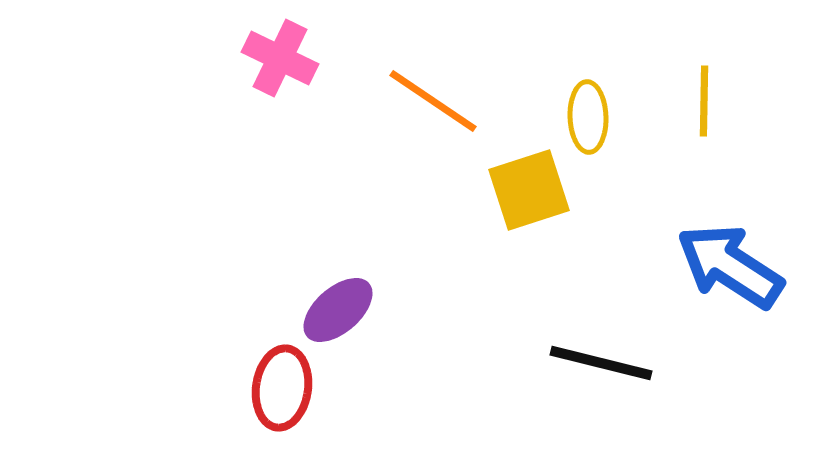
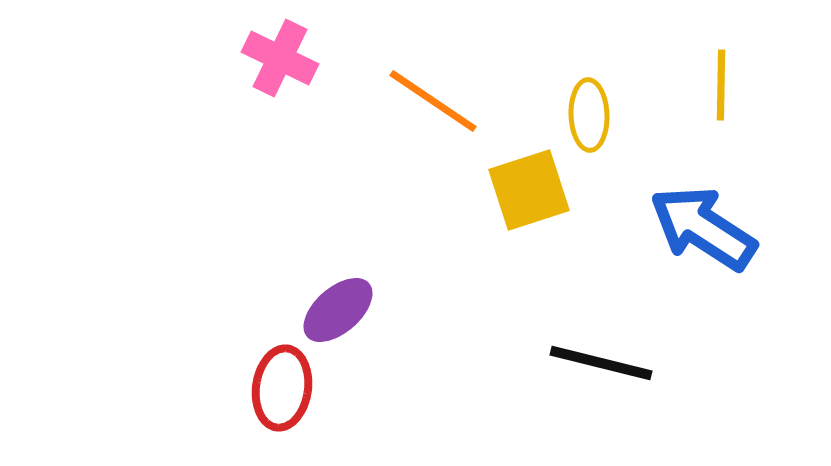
yellow line: moved 17 px right, 16 px up
yellow ellipse: moved 1 px right, 2 px up
blue arrow: moved 27 px left, 38 px up
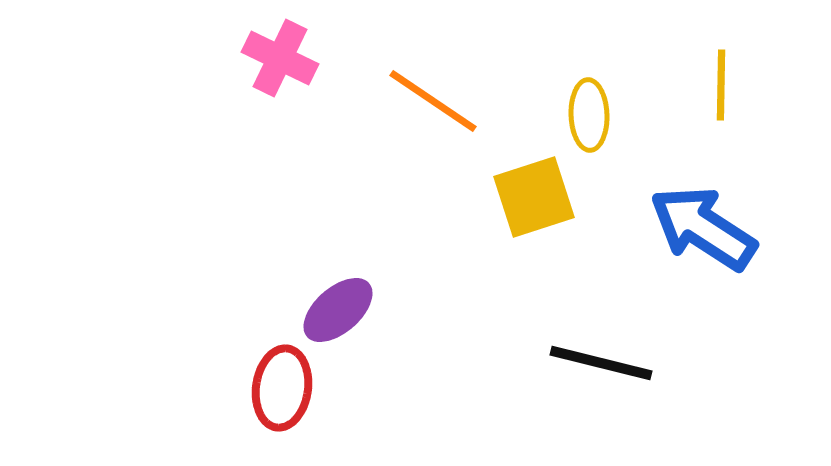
yellow square: moved 5 px right, 7 px down
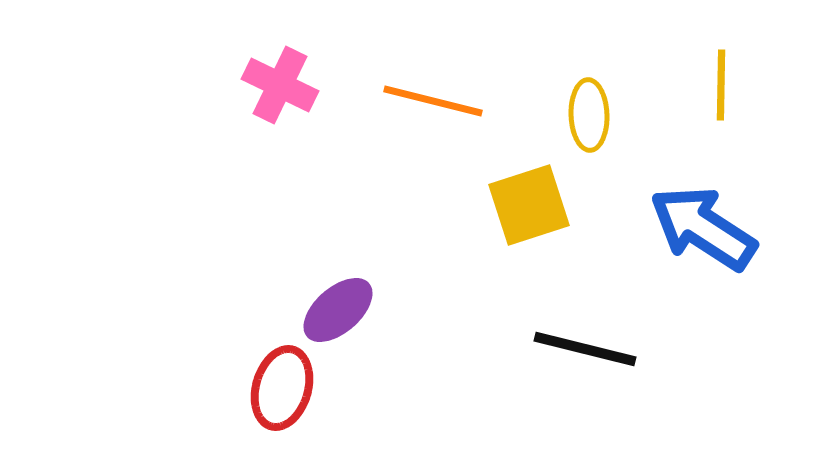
pink cross: moved 27 px down
orange line: rotated 20 degrees counterclockwise
yellow square: moved 5 px left, 8 px down
black line: moved 16 px left, 14 px up
red ellipse: rotated 8 degrees clockwise
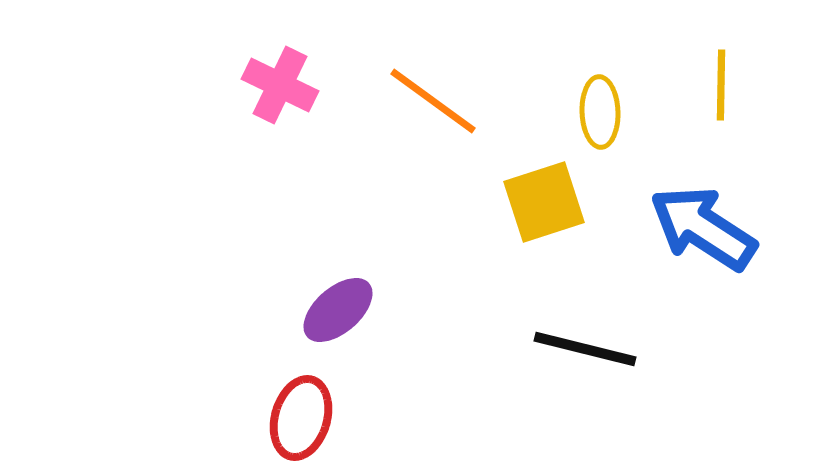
orange line: rotated 22 degrees clockwise
yellow ellipse: moved 11 px right, 3 px up
yellow square: moved 15 px right, 3 px up
red ellipse: moved 19 px right, 30 px down
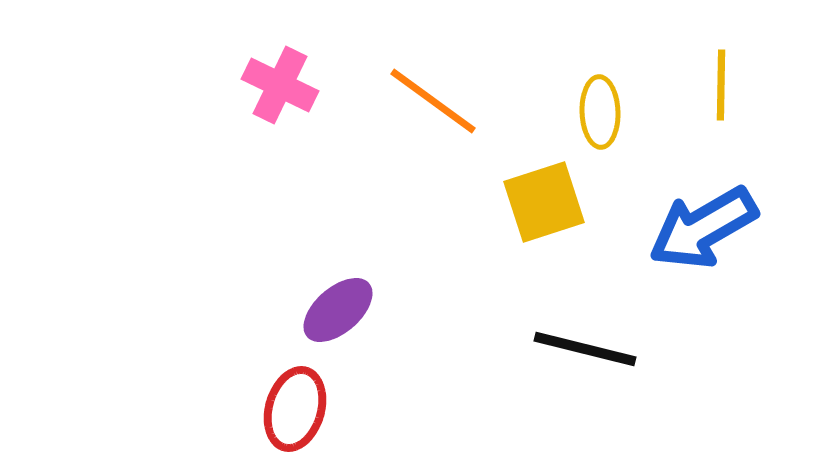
blue arrow: rotated 63 degrees counterclockwise
red ellipse: moved 6 px left, 9 px up
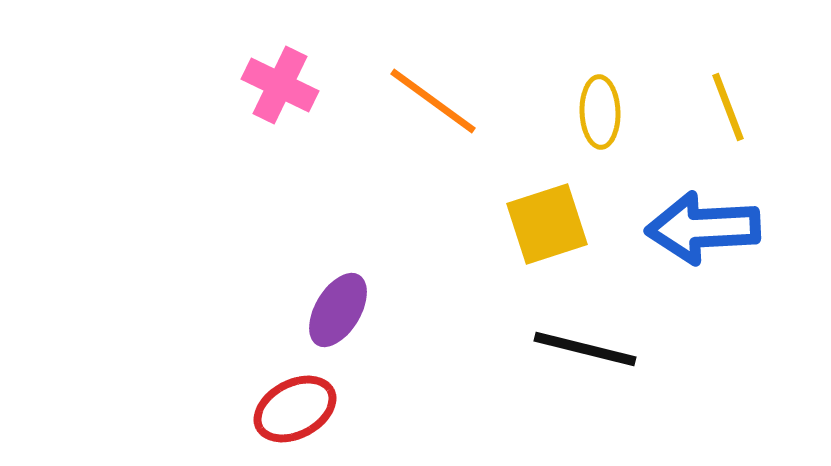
yellow line: moved 7 px right, 22 px down; rotated 22 degrees counterclockwise
yellow square: moved 3 px right, 22 px down
blue arrow: rotated 27 degrees clockwise
purple ellipse: rotated 18 degrees counterclockwise
red ellipse: rotated 46 degrees clockwise
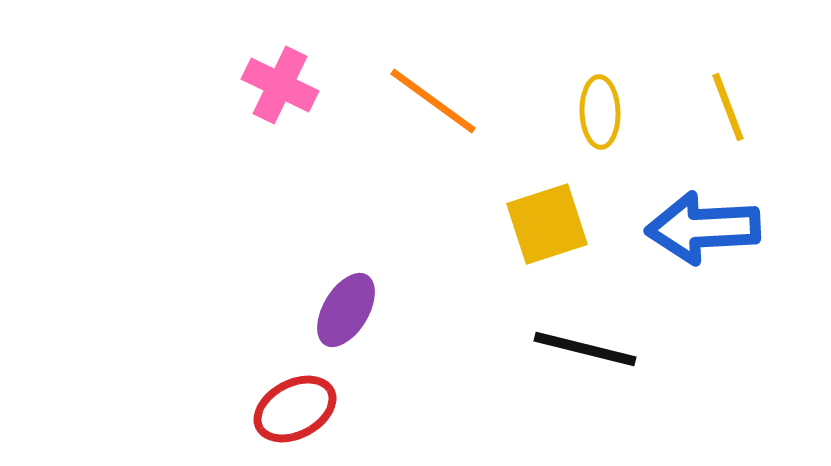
purple ellipse: moved 8 px right
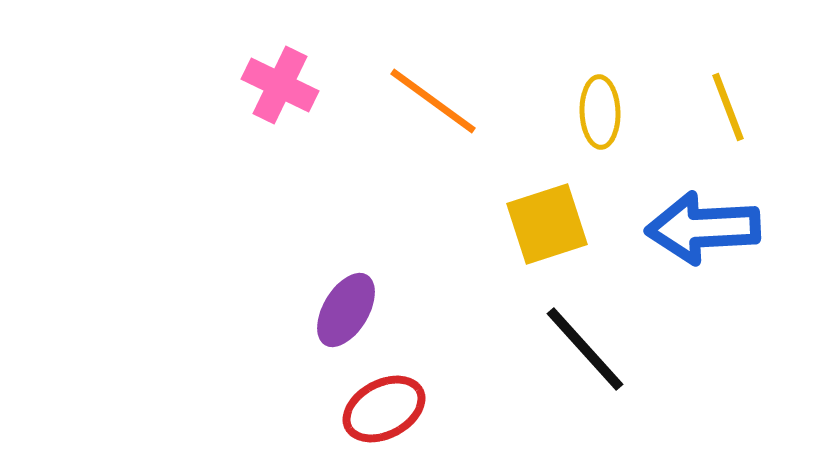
black line: rotated 34 degrees clockwise
red ellipse: moved 89 px right
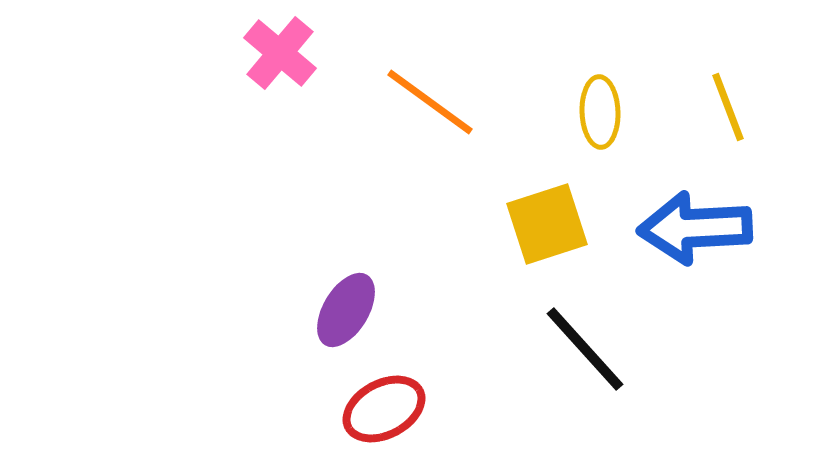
pink cross: moved 32 px up; rotated 14 degrees clockwise
orange line: moved 3 px left, 1 px down
blue arrow: moved 8 px left
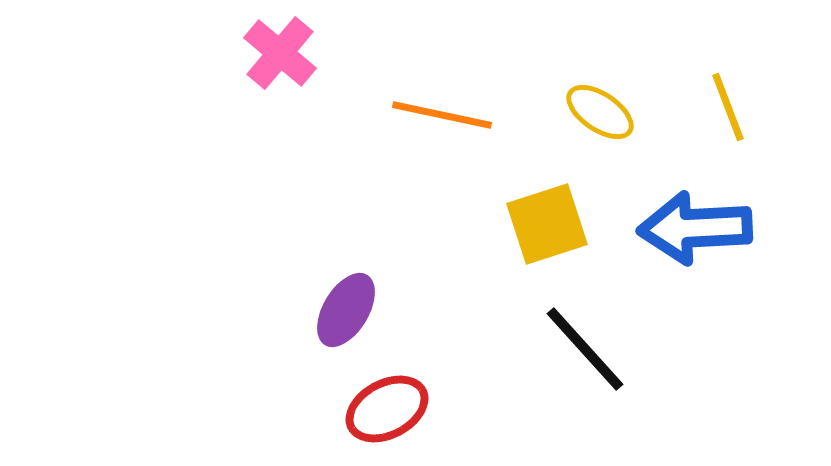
orange line: moved 12 px right, 13 px down; rotated 24 degrees counterclockwise
yellow ellipse: rotated 54 degrees counterclockwise
red ellipse: moved 3 px right
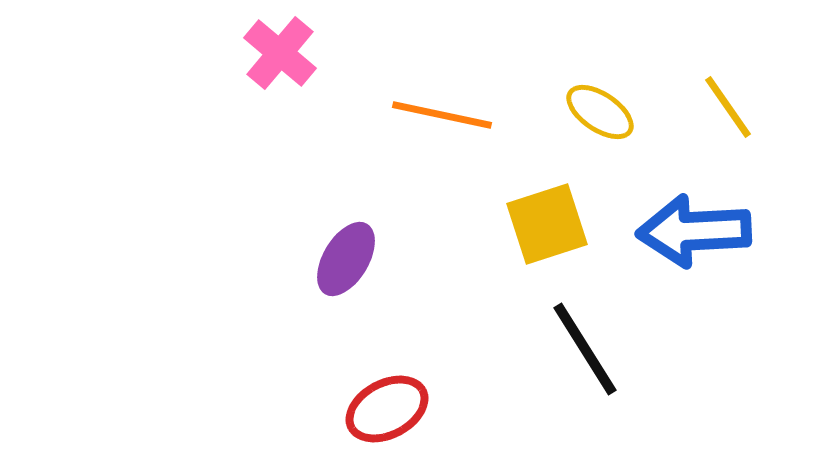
yellow line: rotated 14 degrees counterclockwise
blue arrow: moved 1 px left, 3 px down
purple ellipse: moved 51 px up
black line: rotated 10 degrees clockwise
